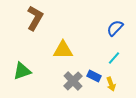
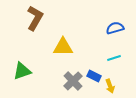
blue semicircle: rotated 30 degrees clockwise
yellow triangle: moved 3 px up
cyan line: rotated 32 degrees clockwise
yellow arrow: moved 1 px left, 2 px down
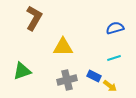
brown L-shape: moved 1 px left
gray cross: moved 6 px left, 1 px up; rotated 30 degrees clockwise
yellow arrow: rotated 32 degrees counterclockwise
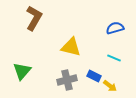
yellow triangle: moved 8 px right; rotated 15 degrees clockwise
cyan line: rotated 40 degrees clockwise
green triangle: rotated 30 degrees counterclockwise
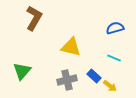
blue rectangle: rotated 16 degrees clockwise
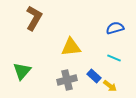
yellow triangle: rotated 20 degrees counterclockwise
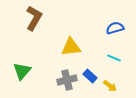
blue rectangle: moved 4 px left
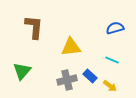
brown L-shape: moved 9 px down; rotated 25 degrees counterclockwise
cyan line: moved 2 px left, 2 px down
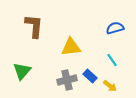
brown L-shape: moved 1 px up
cyan line: rotated 32 degrees clockwise
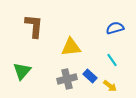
gray cross: moved 1 px up
